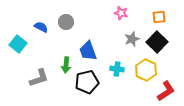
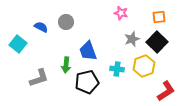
yellow hexagon: moved 2 px left, 4 px up; rotated 15 degrees clockwise
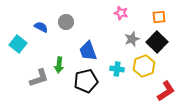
green arrow: moved 7 px left
black pentagon: moved 1 px left, 1 px up
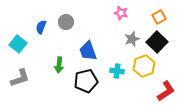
orange square: rotated 24 degrees counterclockwise
blue semicircle: rotated 96 degrees counterclockwise
cyan cross: moved 2 px down
gray L-shape: moved 19 px left
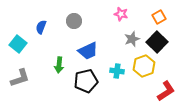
pink star: moved 1 px down
gray circle: moved 8 px right, 1 px up
blue trapezoid: rotated 95 degrees counterclockwise
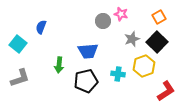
gray circle: moved 29 px right
blue trapezoid: rotated 20 degrees clockwise
cyan cross: moved 1 px right, 3 px down
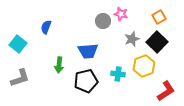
blue semicircle: moved 5 px right
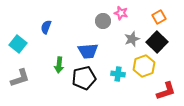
pink star: moved 1 px up
black pentagon: moved 2 px left, 3 px up
red L-shape: rotated 15 degrees clockwise
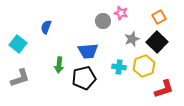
cyan cross: moved 1 px right, 7 px up
red L-shape: moved 2 px left, 2 px up
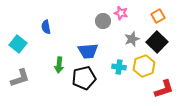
orange square: moved 1 px left, 1 px up
blue semicircle: rotated 32 degrees counterclockwise
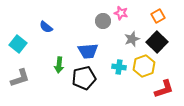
blue semicircle: rotated 40 degrees counterclockwise
